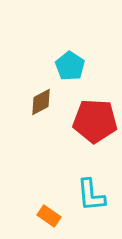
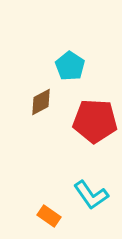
cyan L-shape: rotated 30 degrees counterclockwise
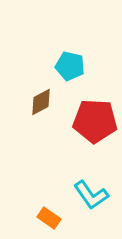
cyan pentagon: rotated 20 degrees counterclockwise
orange rectangle: moved 2 px down
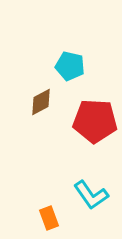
orange rectangle: rotated 35 degrees clockwise
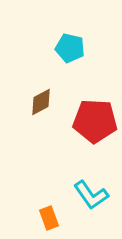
cyan pentagon: moved 18 px up
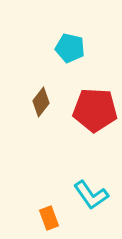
brown diamond: rotated 24 degrees counterclockwise
red pentagon: moved 11 px up
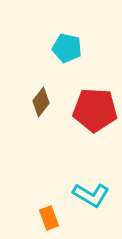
cyan pentagon: moved 3 px left
cyan L-shape: rotated 24 degrees counterclockwise
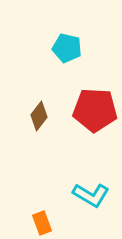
brown diamond: moved 2 px left, 14 px down
orange rectangle: moved 7 px left, 5 px down
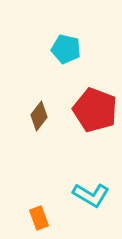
cyan pentagon: moved 1 px left, 1 px down
red pentagon: rotated 18 degrees clockwise
orange rectangle: moved 3 px left, 5 px up
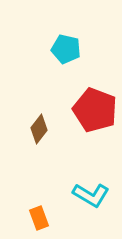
brown diamond: moved 13 px down
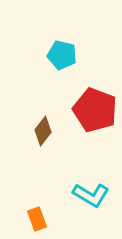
cyan pentagon: moved 4 px left, 6 px down
brown diamond: moved 4 px right, 2 px down
orange rectangle: moved 2 px left, 1 px down
